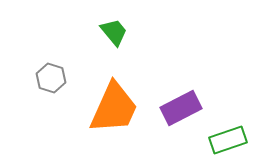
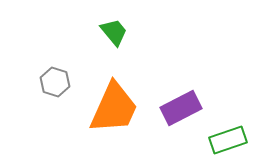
gray hexagon: moved 4 px right, 4 px down
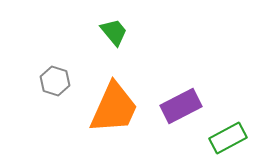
gray hexagon: moved 1 px up
purple rectangle: moved 2 px up
green rectangle: moved 2 px up; rotated 9 degrees counterclockwise
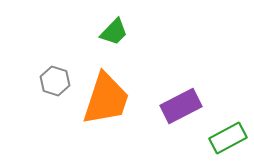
green trapezoid: rotated 84 degrees clockwise
orange trapezoid: moved 8 px left, 9 px up; rotated 6 degrees counterclockwise
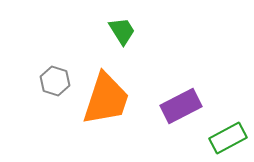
green trapezoid: moved 8 px right, 1 px up; rotated 76 degrees counterclockwise
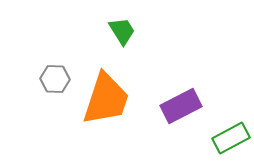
gray hexagon: moved 2 px up; rotated 16 degrees counterclockwise
green rectangle: moved 3 px right
